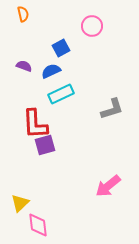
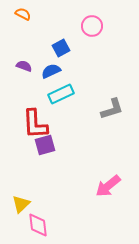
orange semicircle: rotated 49 degrees counterclockwise
yellow triangle: moved 1 px right, 1 px down
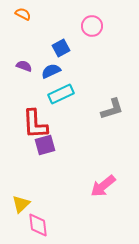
pink arrow: moved 5 px left
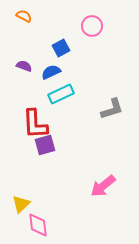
orange semicircle: moved 1 px right, 2 px down
blue semicircle: moved 1 px down
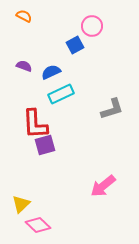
blue square: moved 14 px right, 3 px up
pink diamond: rotated 40 degrees counterclockwise
